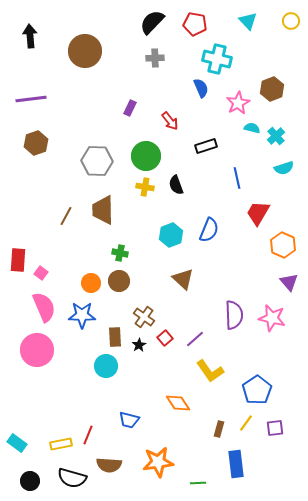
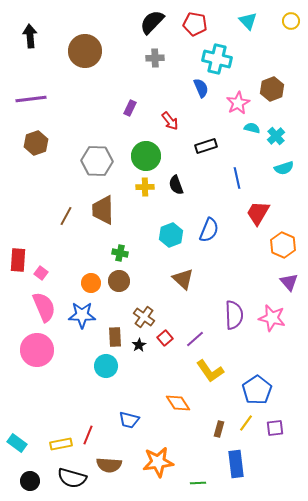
yellow cross at (145, 187): rotated 12 degrees counterclockwise
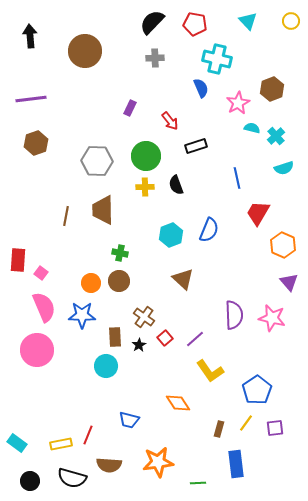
black rectangle at (206, 146): moved 10 px left
brown line at (66, 216): rotated 18 degrees counterclockwise
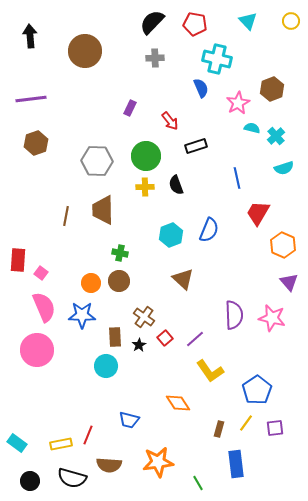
green line at (198, 483): rotated 63 degrees clockwise
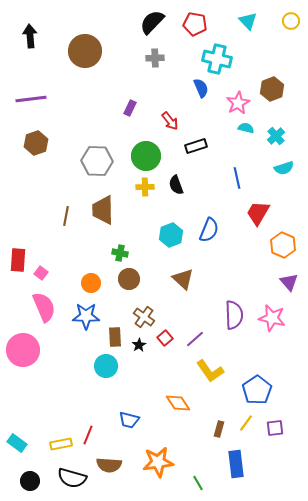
cyan semicircle at (252, 128): moved 6 px left
brown circle at (119, 281): moved 10 px right, 2 px up
blue star at (82, 315): moved 4 px right, 1 px down
pink circle at (37, 350): moved 14 px left
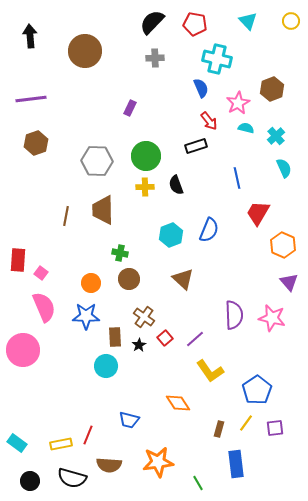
red arrow at (170, 121): moved 39 px right
cyan semicircle at (284, 168): rotated 96 degrees counterclockwise
